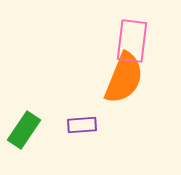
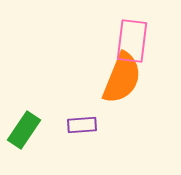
orange semicircle: moved 2 px left
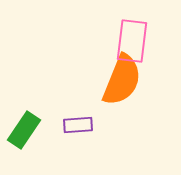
orange semicircle: moved 2 px down
purple rectangle: moved 4 px left
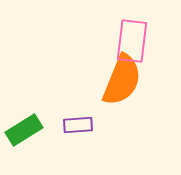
green rectangle: rotated 24 degrees clockwise
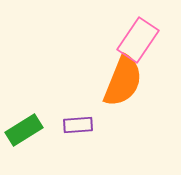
pink rectangle: moved 6 px right, 1 px up; rotated 27 degrees clockwise
orange semicircle: moved 1 px right, 1 px down
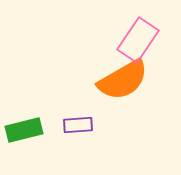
orange semicircle: moved 1 px up; rotated 38 degrees clockwise
green rectangle: rotated 18 degrees clockwise
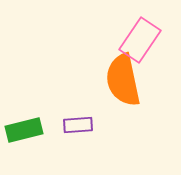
pink rectangle: moved 2 px right
orange semicircle: rotated 108 degrees clockwise
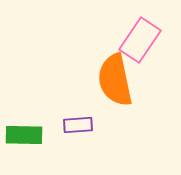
orange semicircle: moved 8 px left
green rectangle: moved 5 px down; rotated 15 degrees clockwise
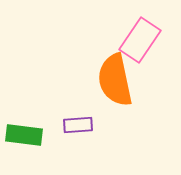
green rectangle: rotated 6 degrees clockwise
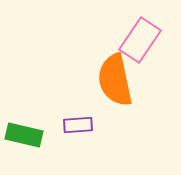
green rectangle: rotated 6 degrees clockwise
